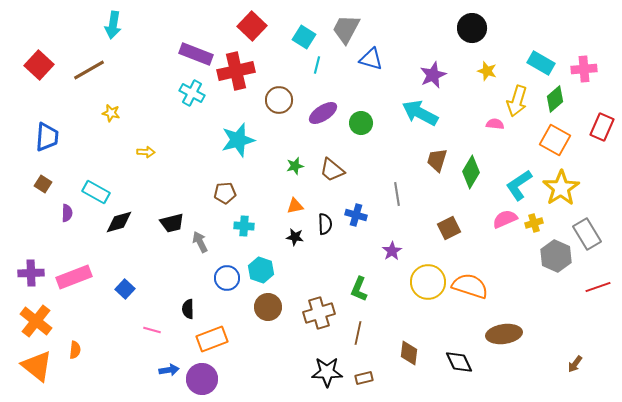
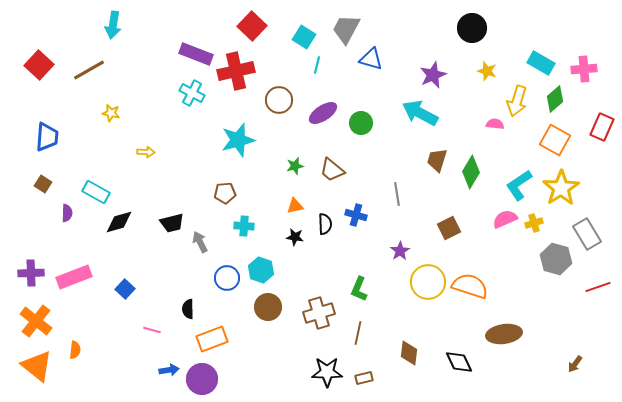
purple star at (392, 251): moved 8 px right
gray hexagon at (556, 256): moved 3 px down; rotated 8 degrees counterclockwise
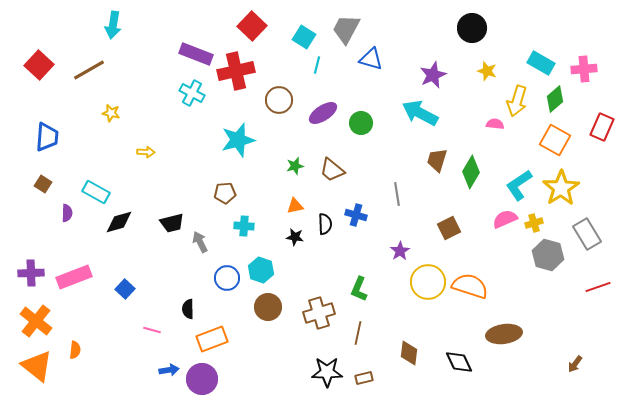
gray hexagon at (556, 259): moved 8 px left, 4 px up
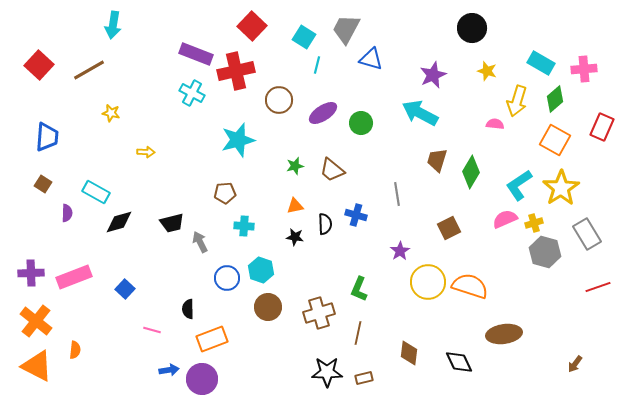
gray hexagon at (548, 255): moved 3 px left, 3 px up
orange triangle at (37, 366): rotated 12 degrees counterclockwise
